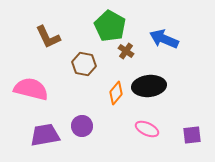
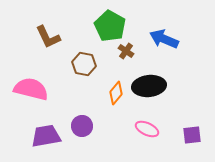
purple trapezoid: moved 1 px right, 1 px down
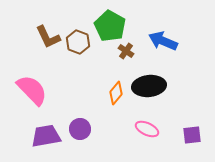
blue arrow: moved 1 px left, 2 px down
brown hexagon: moved 6 px left, 22 px up; rotated 10 degrees clockwise
pink semicircle: moved 1 px right, 1 px down; rotated 32 degrees clockwise
purple circle: moved 2 px left, 3 px down
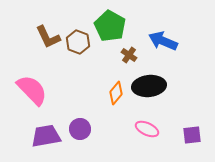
brown cross: moved 3 px right, 4 px down
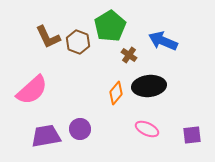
green pentagon: rotated 12 degrees clockwise
pink semicircle: rotated 92 degrees clockwise
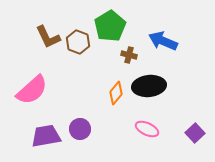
brown cross: rotated 21 degrees counterclockwise
purple square: moved 3 px right, 2 px up; rotated 36 degrees counterclockwise
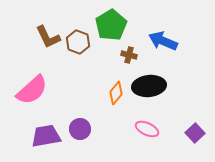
green pentagon: moved 1 px right, 1 px up
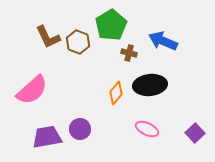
brown cross: moved 2 px up
black ellipse: moved 1 px right, 1 px up
purple trapezoid: moved 1 px right, 1 px down
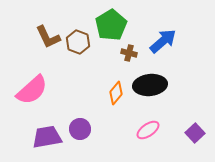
blue arrow: rotated 116 degrees clockwise
pink ellipse: moved 1 px right, 1 px down; rotated 60 degrees counterclockwise
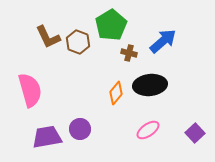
pink semicircle: moved 2 px left; rotated 64 degrees counterclockwise
